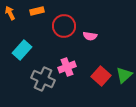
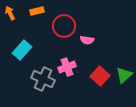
pink semicircle: moved 3 px left, 4 px down
red square: moved 1 px left
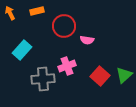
pink cross: moved 1 px up
gray cross: rotated 30 degrees counterclockwise
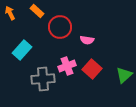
orange rectangle: rotated 56 degrees clockwise
red circle: moved 4 px left, 1 px down
red square: moved 8 px left, 7 px up
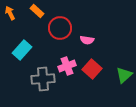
red circle: moved 1 px down
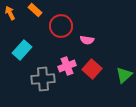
orange rectangle: moved 2 px left, 1 px up
red circle: moved 1 px right, 2 px up
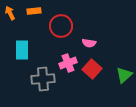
orange rectangle: moved 1 px left, 1 px down; rotated 48 degrees counterclockwise
pink semicircle: moved 2 px right, 3 px down
cyan rectangle: rotated 42 degrees counterclockwise
pink cross: moved 1 px right, 3 px up
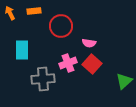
red square: moved 5 px up
green triangle: moved 6 px down
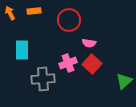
red circle: moved 8 px right, 6 px up
